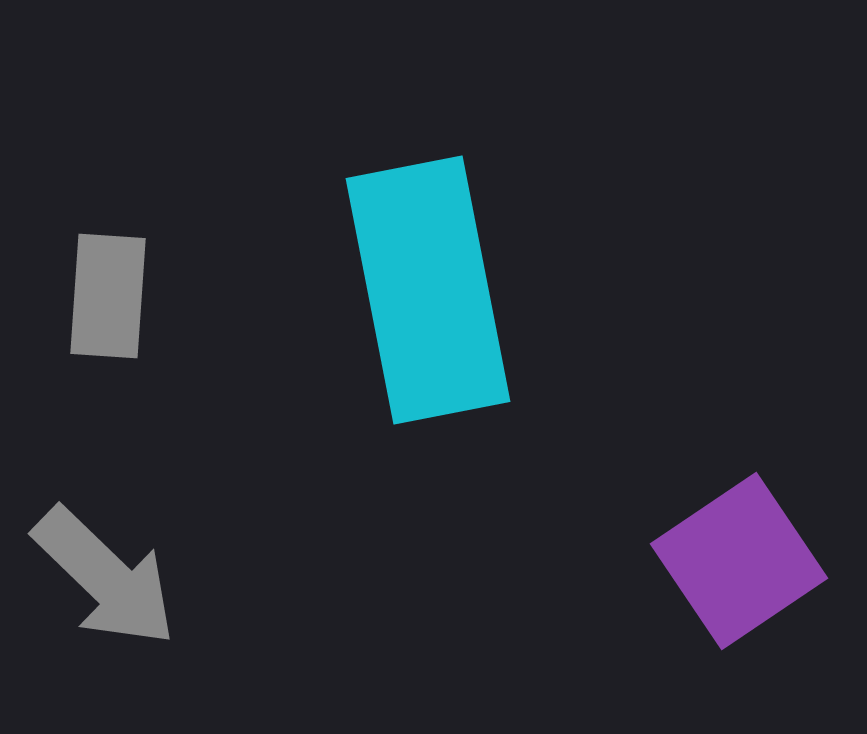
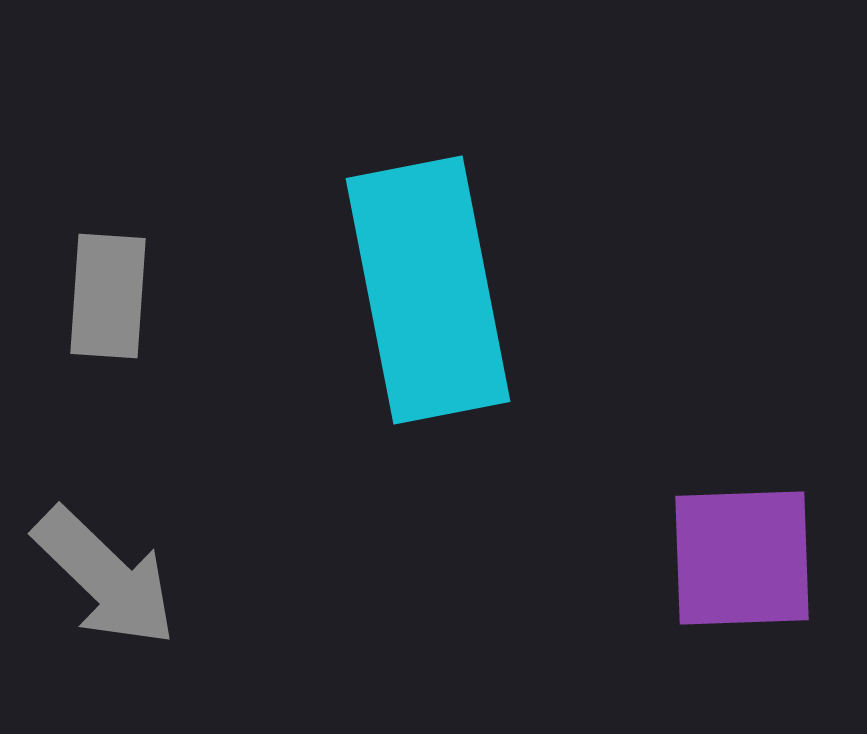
purple square: moved 3 px right, 3 px up; rotated 32 degrees clockwise
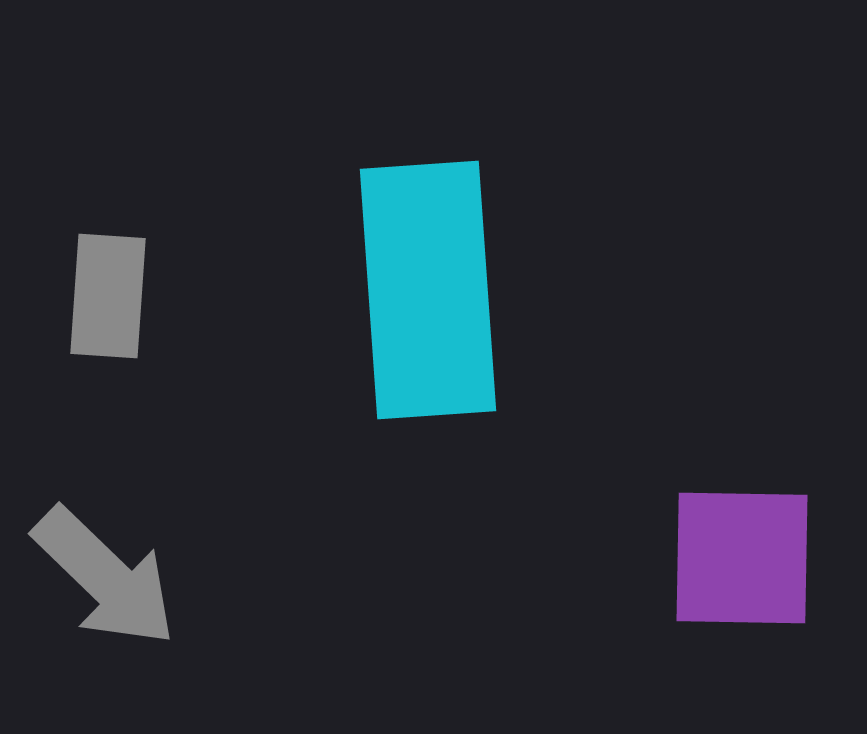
cyan rectangle: rotated 7 degrees clockwise
purple square: rotated 3 degrees clockwise
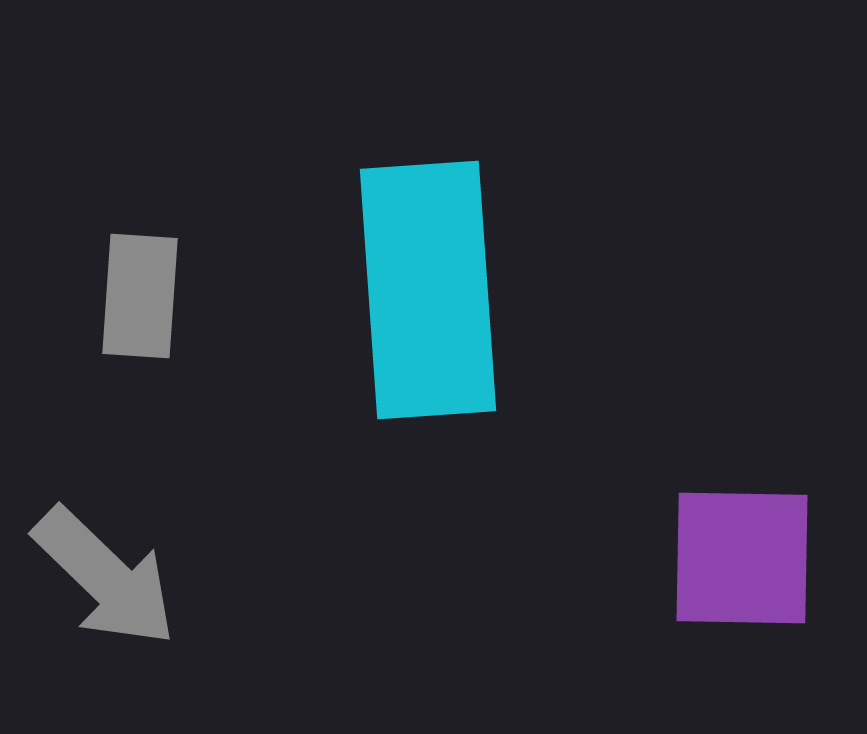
gray rectangle: moved 32 px right
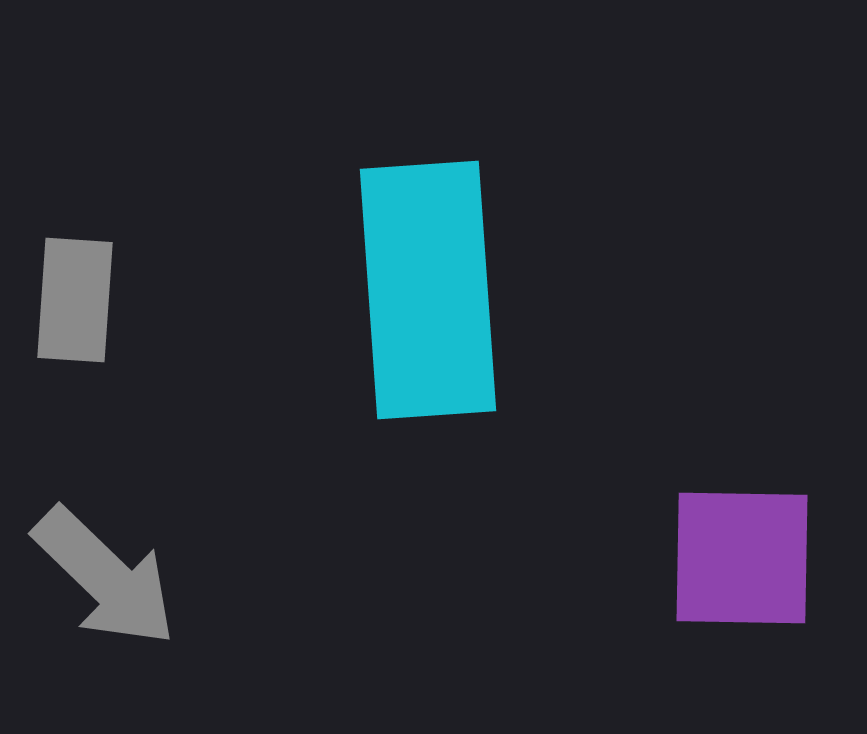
gray rectangle: moved 65 px left, 4 px down
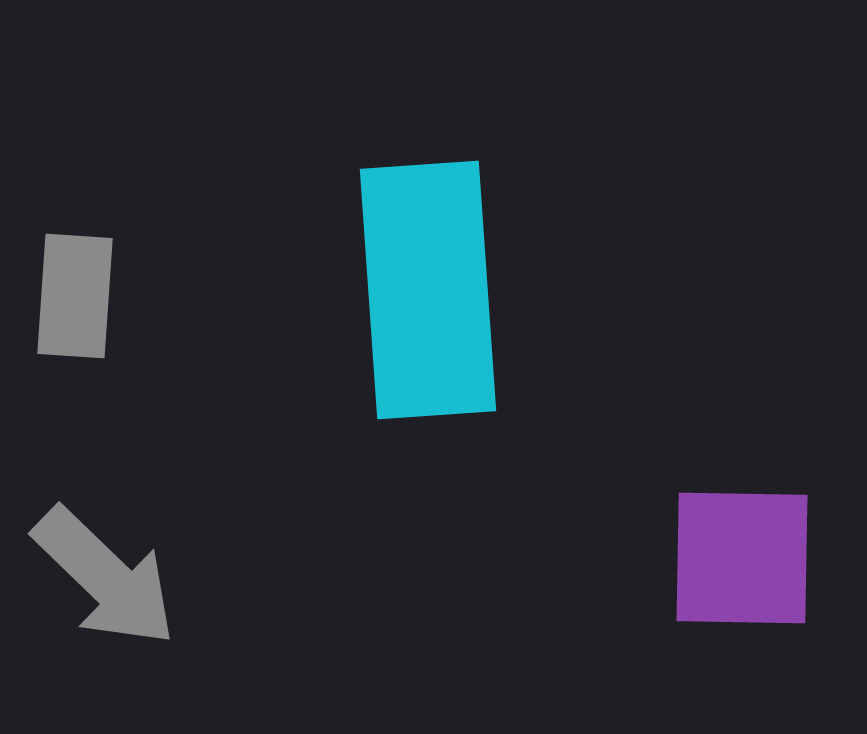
gray rectangle: moved 4 px up
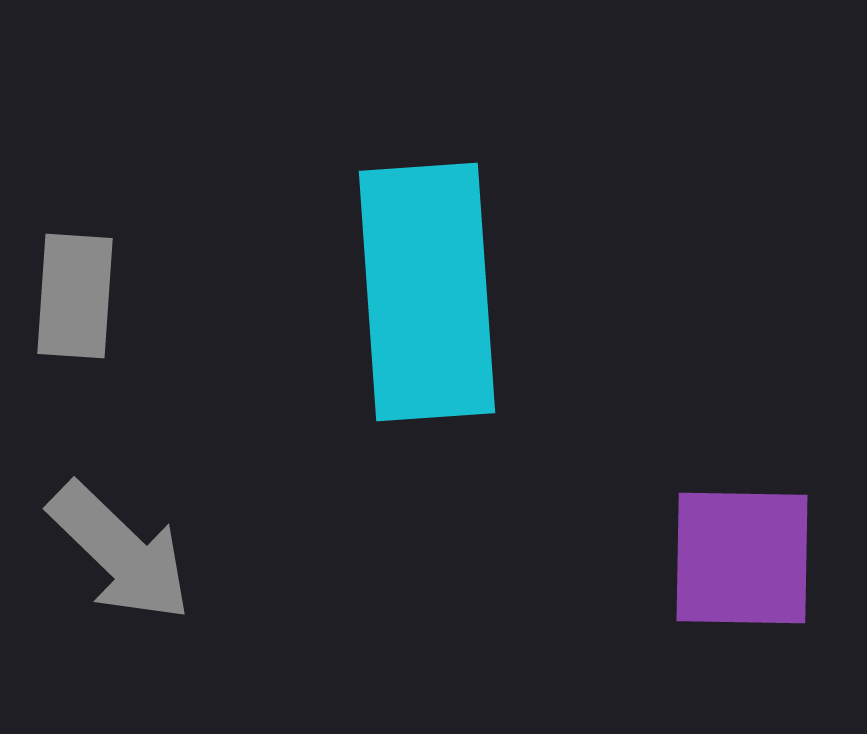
cyan rectangle: moved 1 px left, 2 px down
gray arrow: moved 15 px right, 25 px up
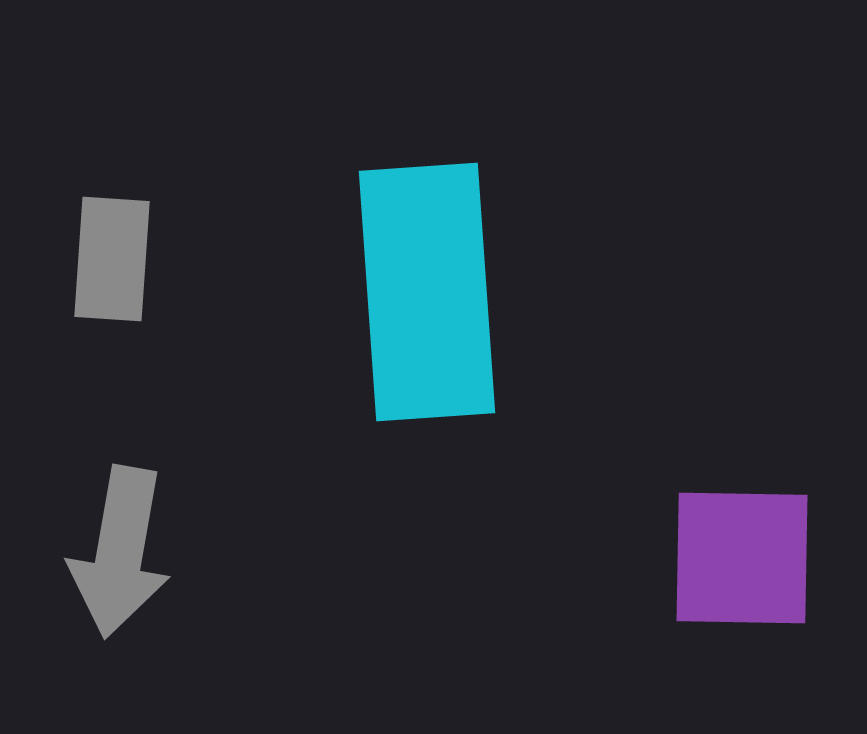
gray rectangle: moved 37 px right, 37 px up
gray arrow: rotated 56 degrees clockwise
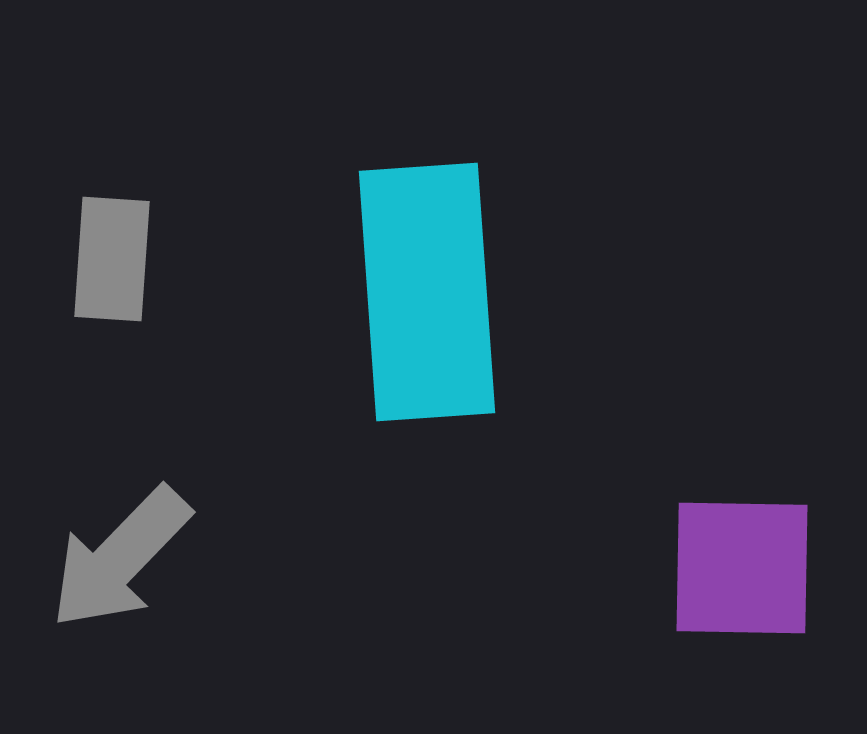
gray arrow: moved 6 px down; rotated 34 degrees clockwise
purple square: moved 10 px down
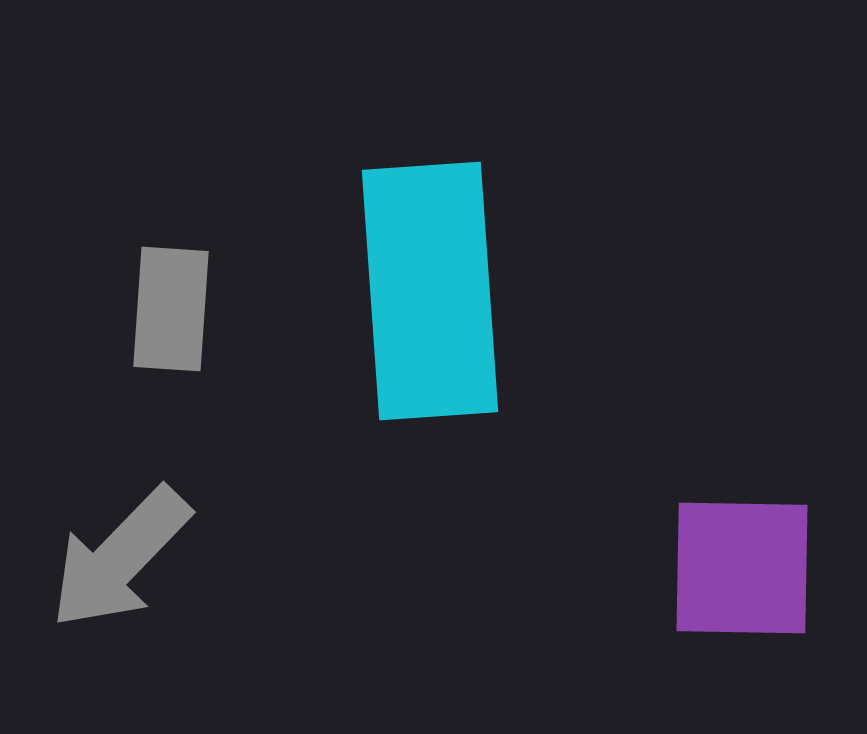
gray rectangle: moved 59 px right, 50 px down
cyan rectangle: moved 3 px right, 1 px up
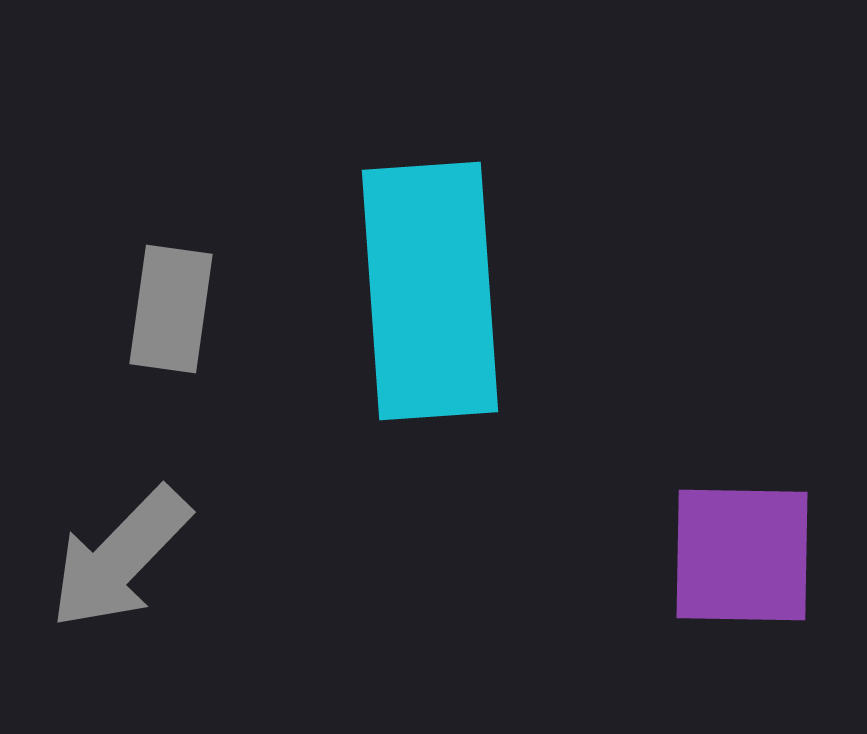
gray rectangle: rotated 4 degrees clockwise
purple square: moved 13 px up
